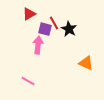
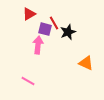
black star: moved 1 px left, 3 px down; rotated 21 degrees clockwise
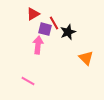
red triangle: moved 4 px right
orange triangle: moved 5 px up; rotated 21 degrees clockwise
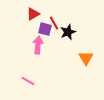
orange triangle: rotated 14 degrees clockwise
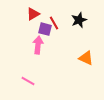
black star: moved 11 px right, 12 px up
orange triangle: rotated 35 degrees counterclockwise
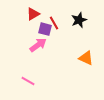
pink arrow: rotated 48 degrees clockwise
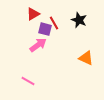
black star: rotated 28 degrees counterclockwise
